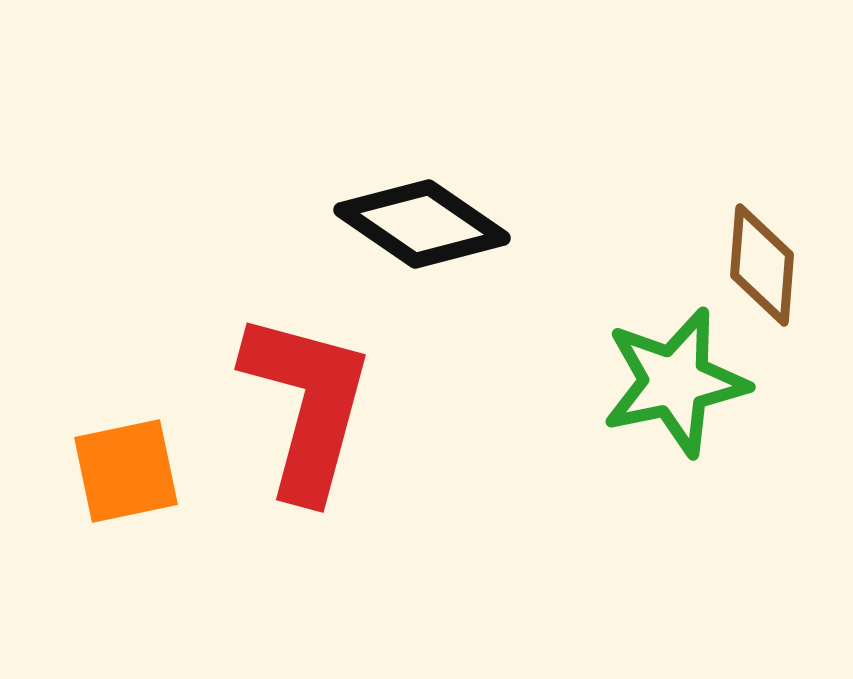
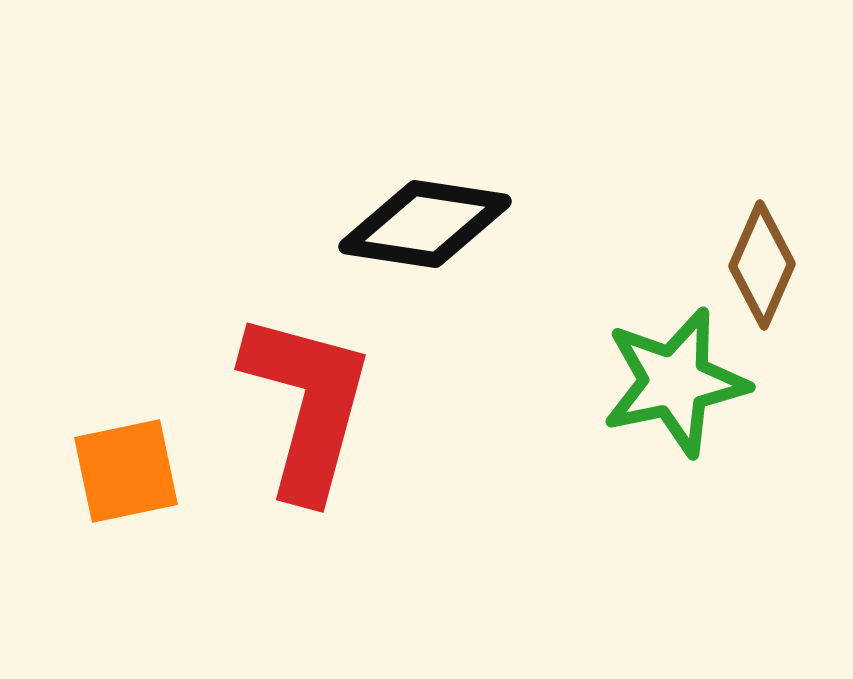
black diamond: moved 3 px right; rotated 26 degrees counterclockwise
brown diamond: rotated 19 degrees clockwise
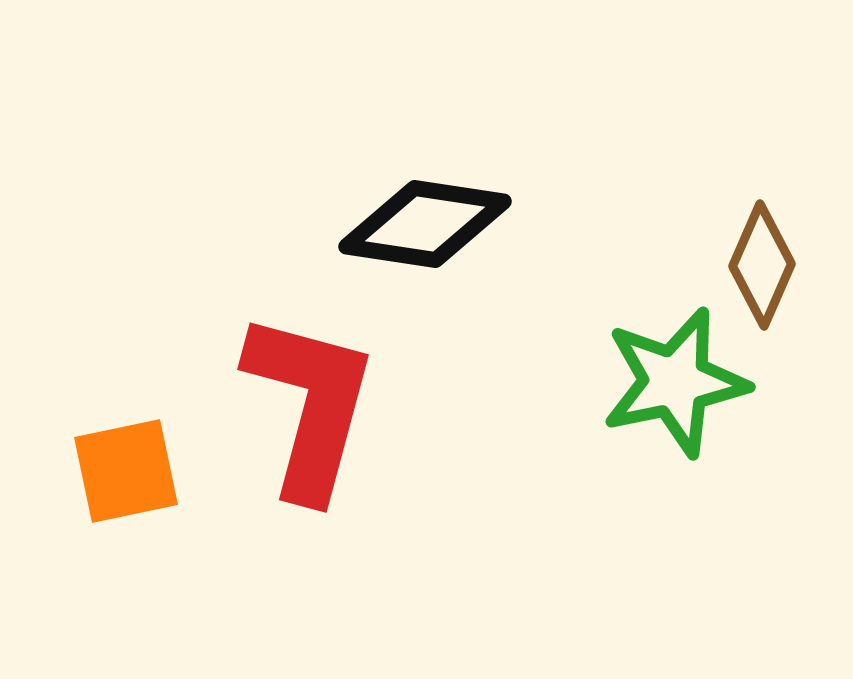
red L-shape: moved 3 px right
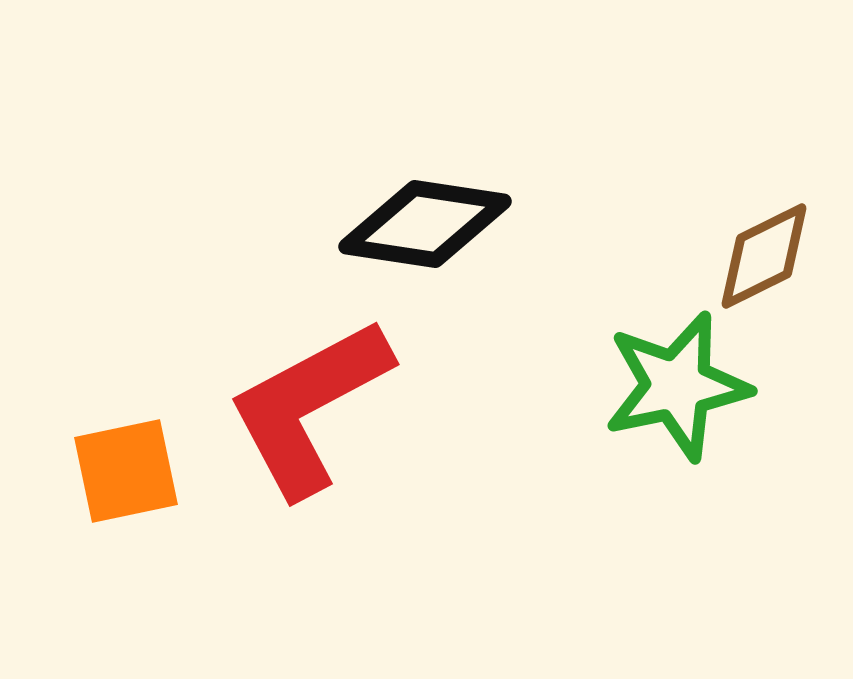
brown diamond: moved 2 px right, 9 px up; rotated 40 degrees clockwise
green star: moved 2 px right, 4 px down
red L-shape: moved 1 px left, 2 px down; rotated 133 degrees counterclockwise
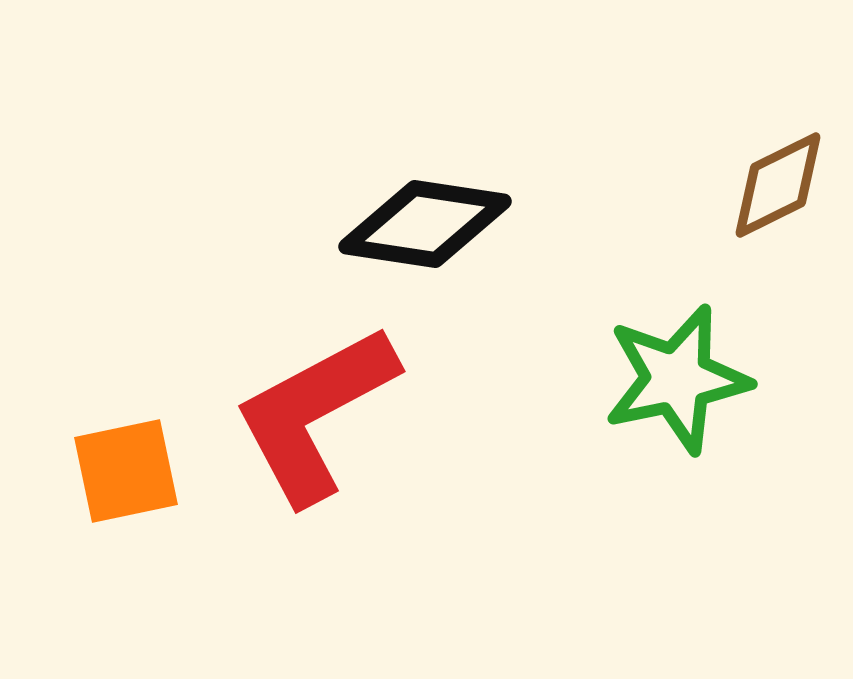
brown diamond: moved 14 px right, 71 px up
green star: moved 7 px up
red L-shape: moved 6 px right, 7 px down
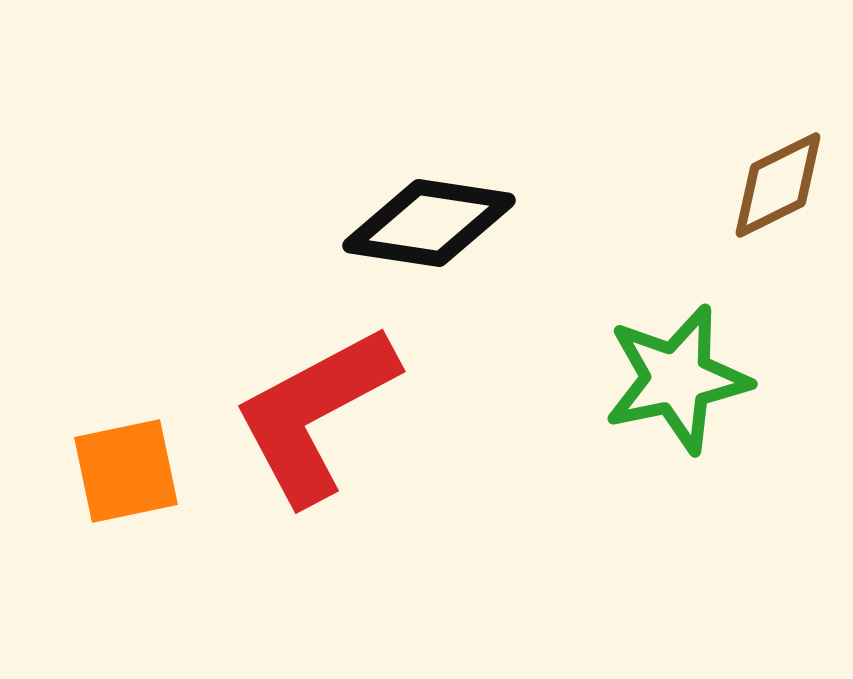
black diamond: moved 4 px right, 1 px up
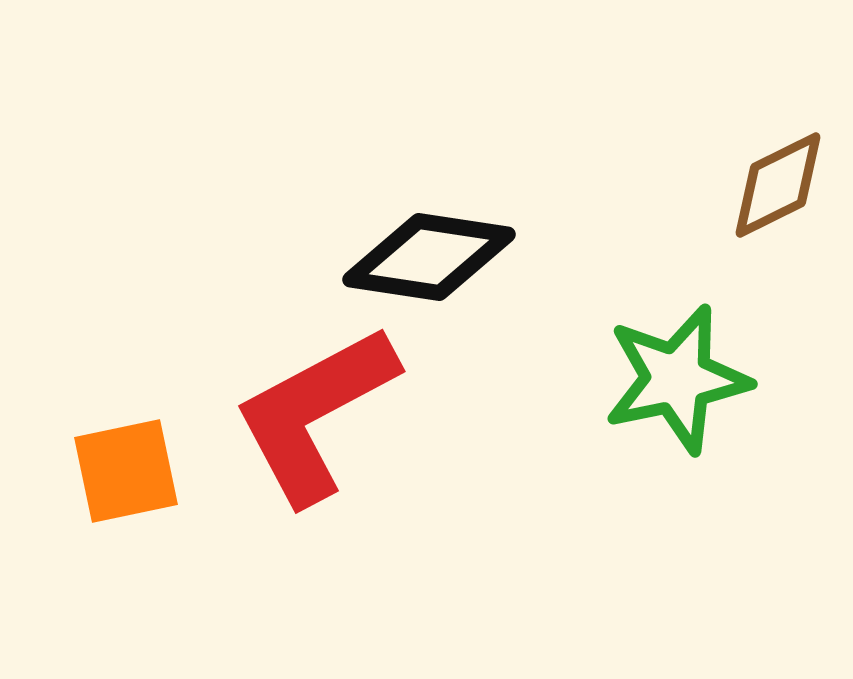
black diamond: moved 34 px down
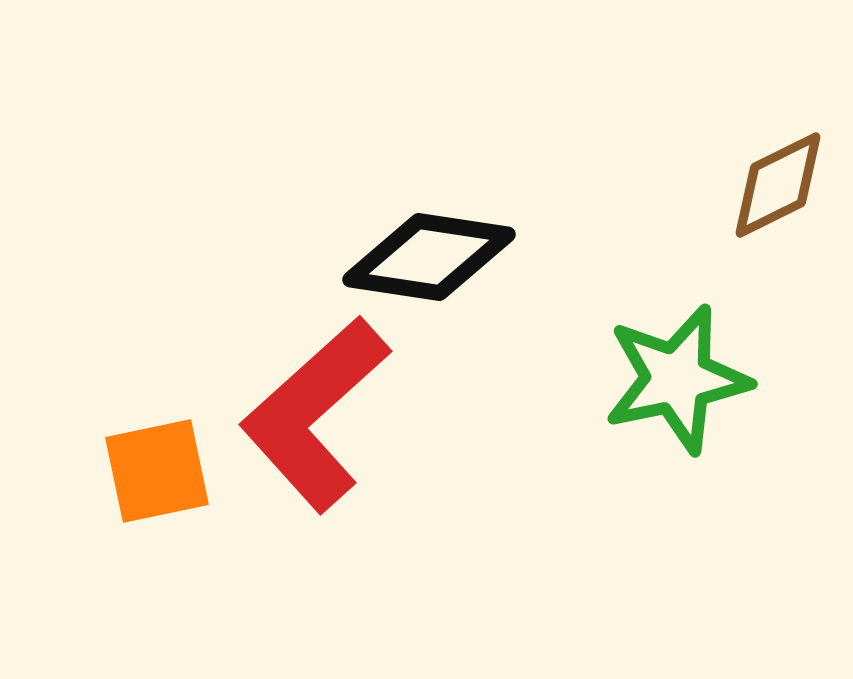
red L-shape: rotated 14 degrees counterclockwise
orange square: moved 31 px right
